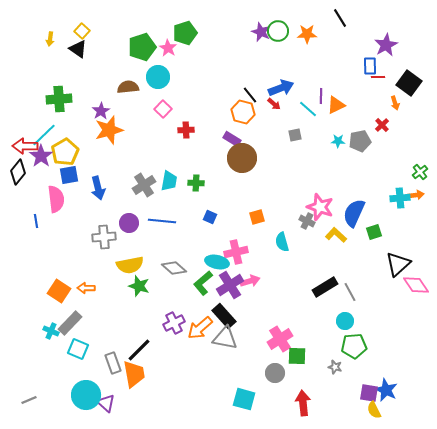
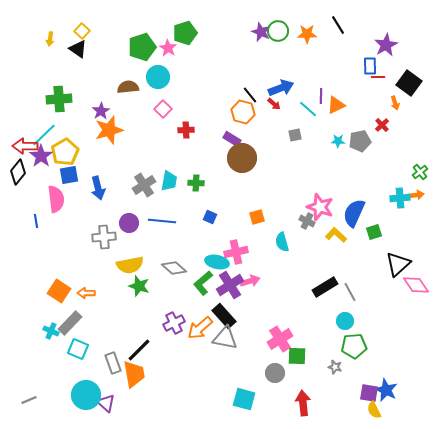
black line at (340, 18): moved 2 px left, 7 px down
orange arrow at (86, 288): moved 5 px down
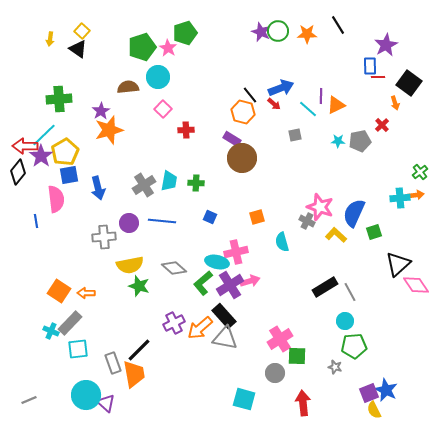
cyan square at (78, 349): rotated 30 degrees counterclockwise
purple square at (369, 393): rotated 30 degrees counterclockwise
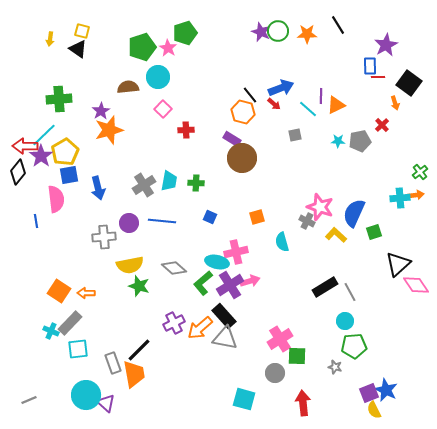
yellow square at (82, 31): rotated 28 degrees counterclockwise
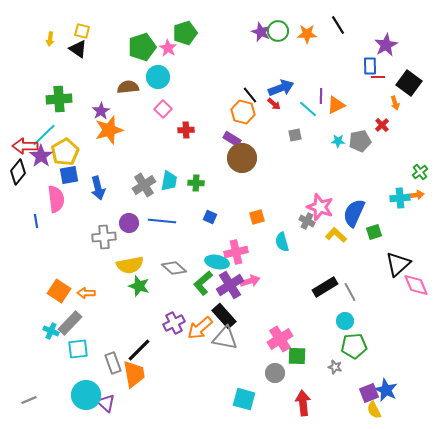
pink diamond at (416, 285): rotated 12 degrees clockwise
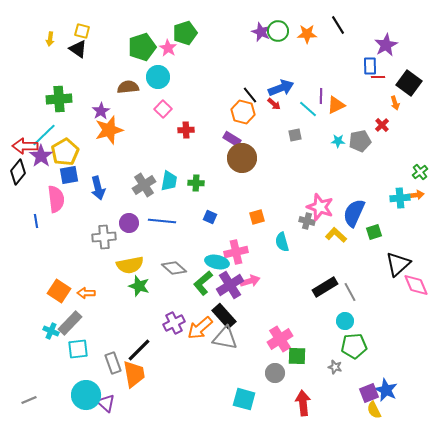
gray cross at (307, 221): rotated 14 degrees counterclockwise
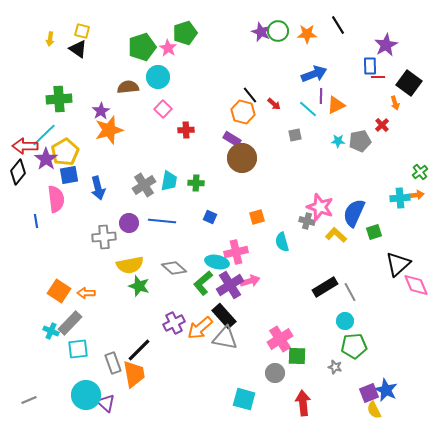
blue arrow at (281, 88): moved 33 px right, 14 px up
purple star at (41, 156): moved 5 px right, 3 px down
